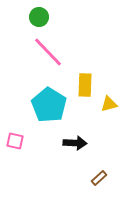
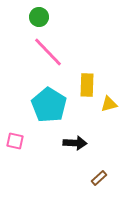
yellow rectangle: moved 2 px right
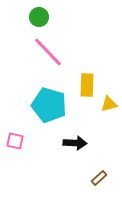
cyan pentagon: rotated 16 degrees counterclockwise
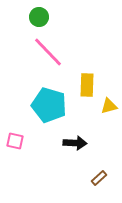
yellow triangle: moved 2 px down
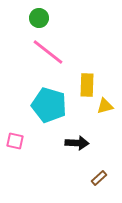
green circle: moved 1 px down
pink line: rotated 8 degrees counterclockwise
yellow triangle: moved 4 px left
black arrow: moved 2 px right
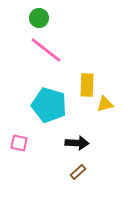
pink line: moved 2 px left, 2 px up
yellow triangle: moved 2 px up
pink square: moved 4 px right, 2 px down
brown rectangle: moved 21 px left, 6 px up
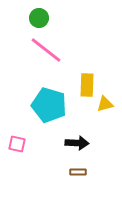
pink square: moved 2 px left, 1 px down
brown rectangle: rotated 42 degrees clockwise
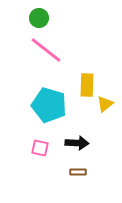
yellow triangle: rotated 24 degrees counterclockwise
pink square: moved 23 px right, 4 px down
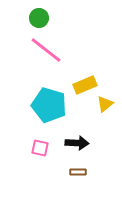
yellow rectangle: moved 2 px left; rotated 65 degrees clockwise
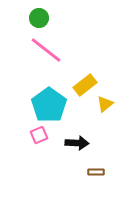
yellow rectangle: rotated 15 degrees counterclockwise
cyan pentagon: rotated 20 degrees clockwise
pink square: moved 1 px left, 13 px up; rotated 36 degrees counterclockwise
brown rectangle: moved 18 px right
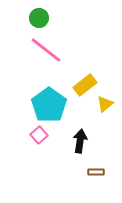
pink square: rotated 18 degrees counterclockwise
black arrow: moved 3 px right, 2 px up; rotated 85 degrees counterclockwise
